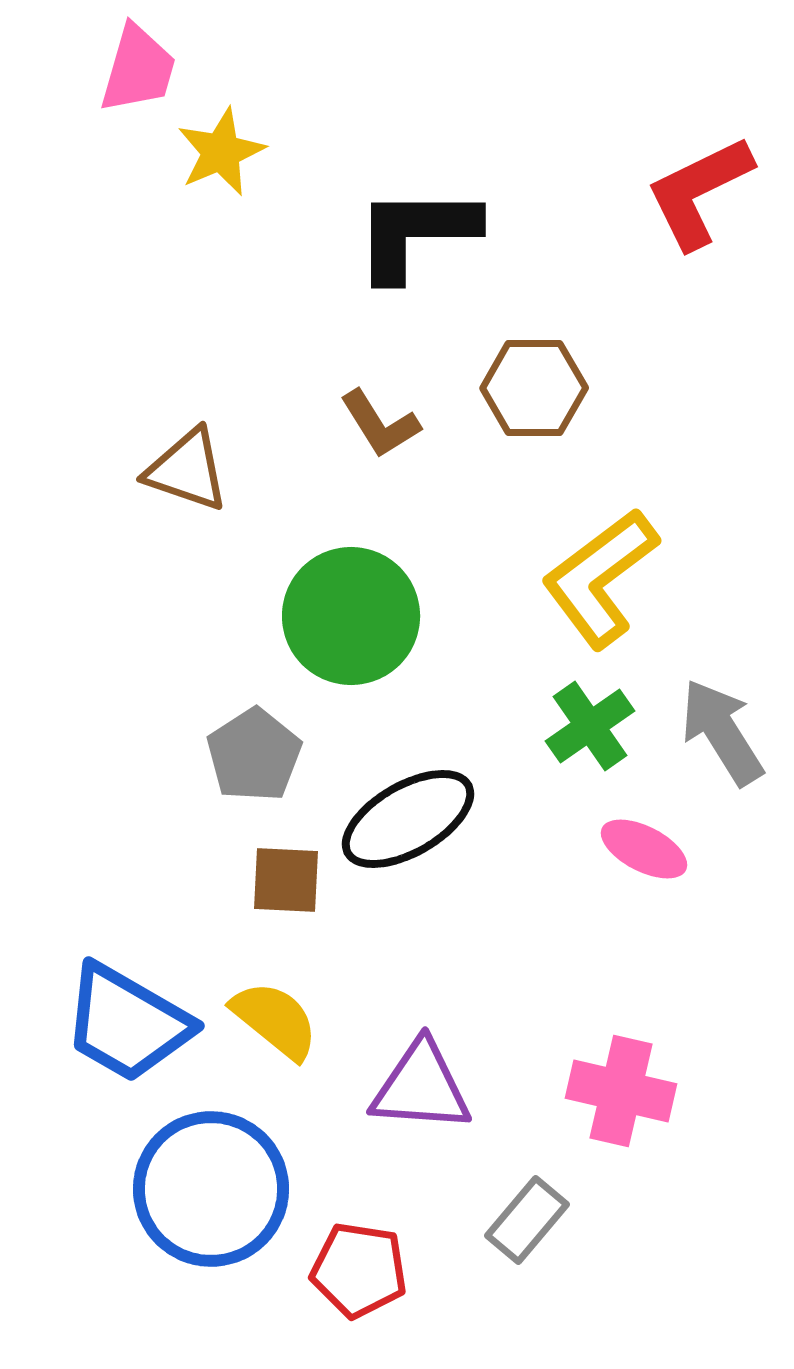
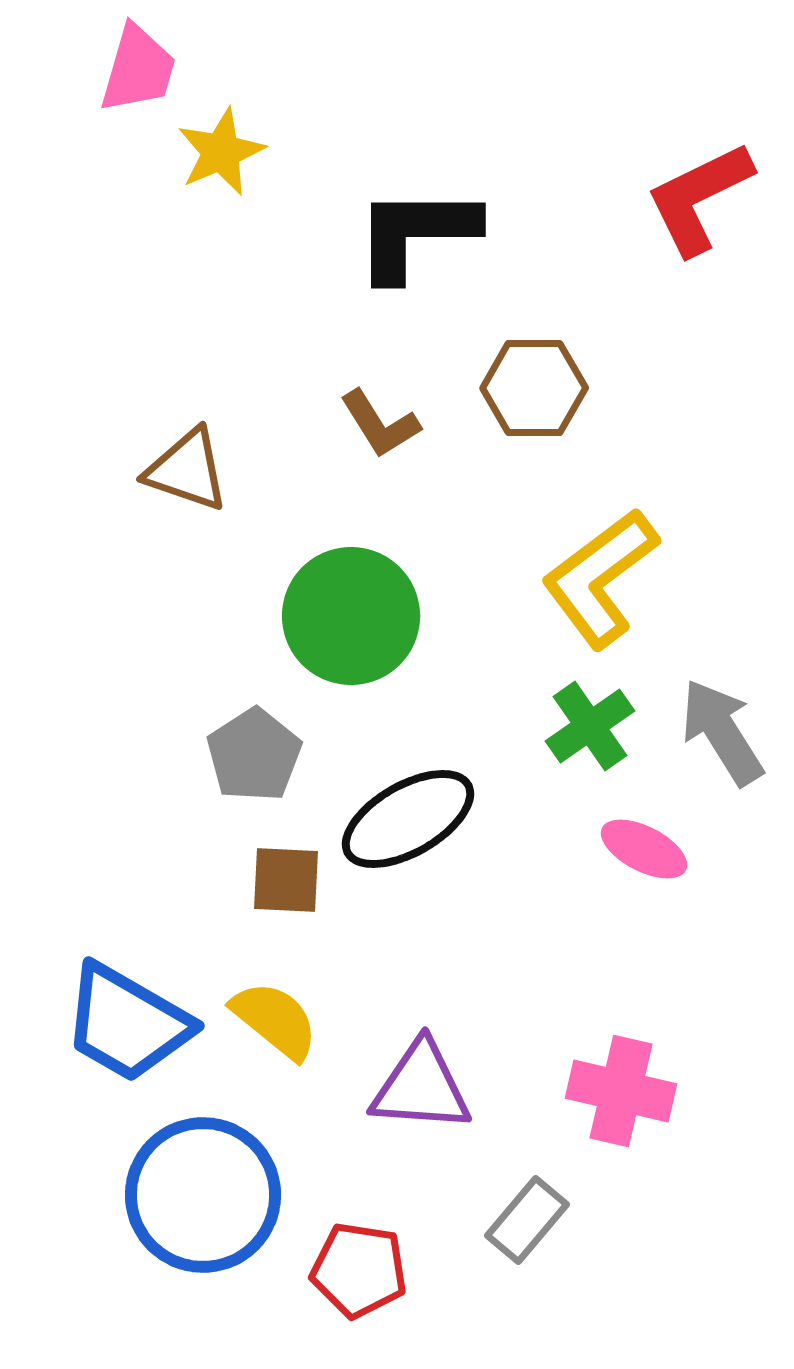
red L-shape: moved 6 px down
blue circle: moved 8 px left, 6 px down
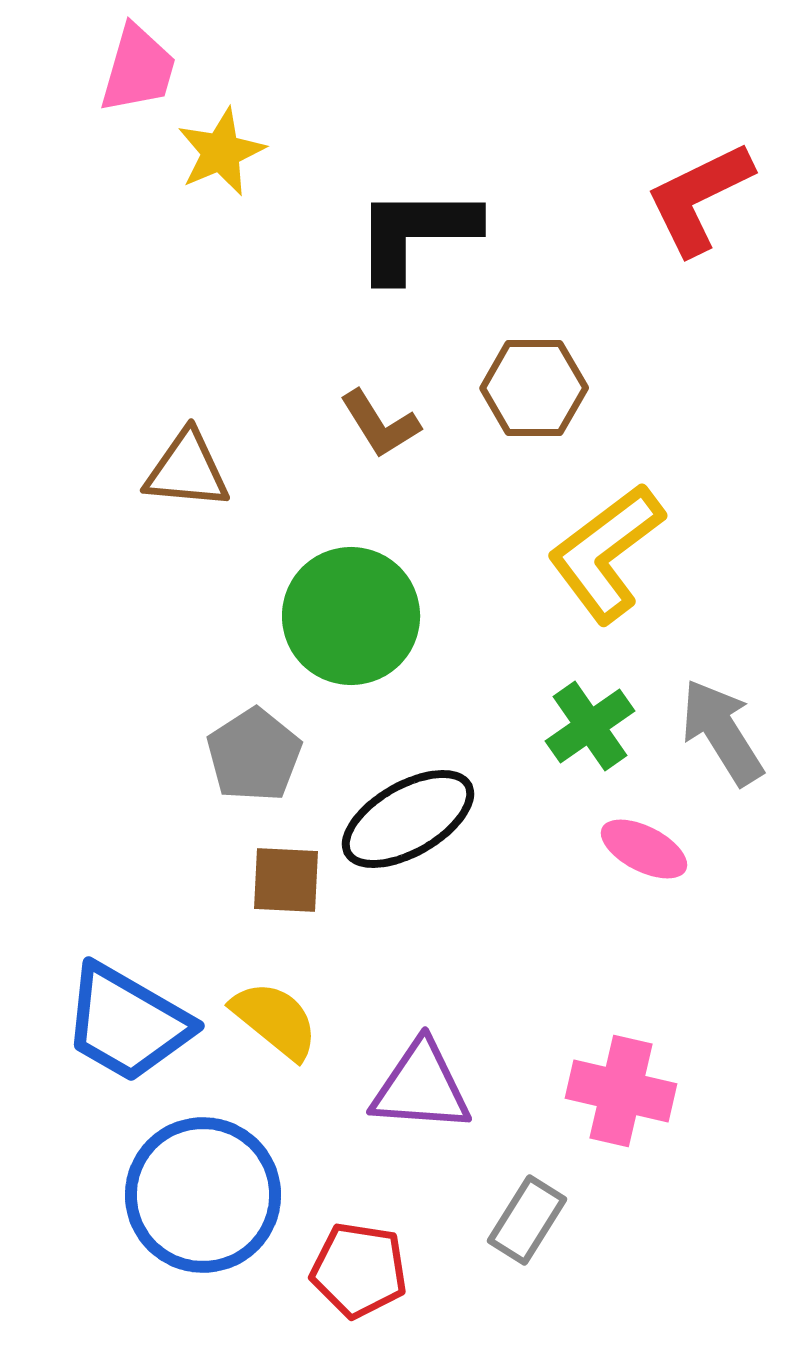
brown triangle: rotated 14 degrees counterclockwise
yellow L-shape: moved 6 px right, 25 px up
gray rectangle: rotated 8 degrees counterclockwise
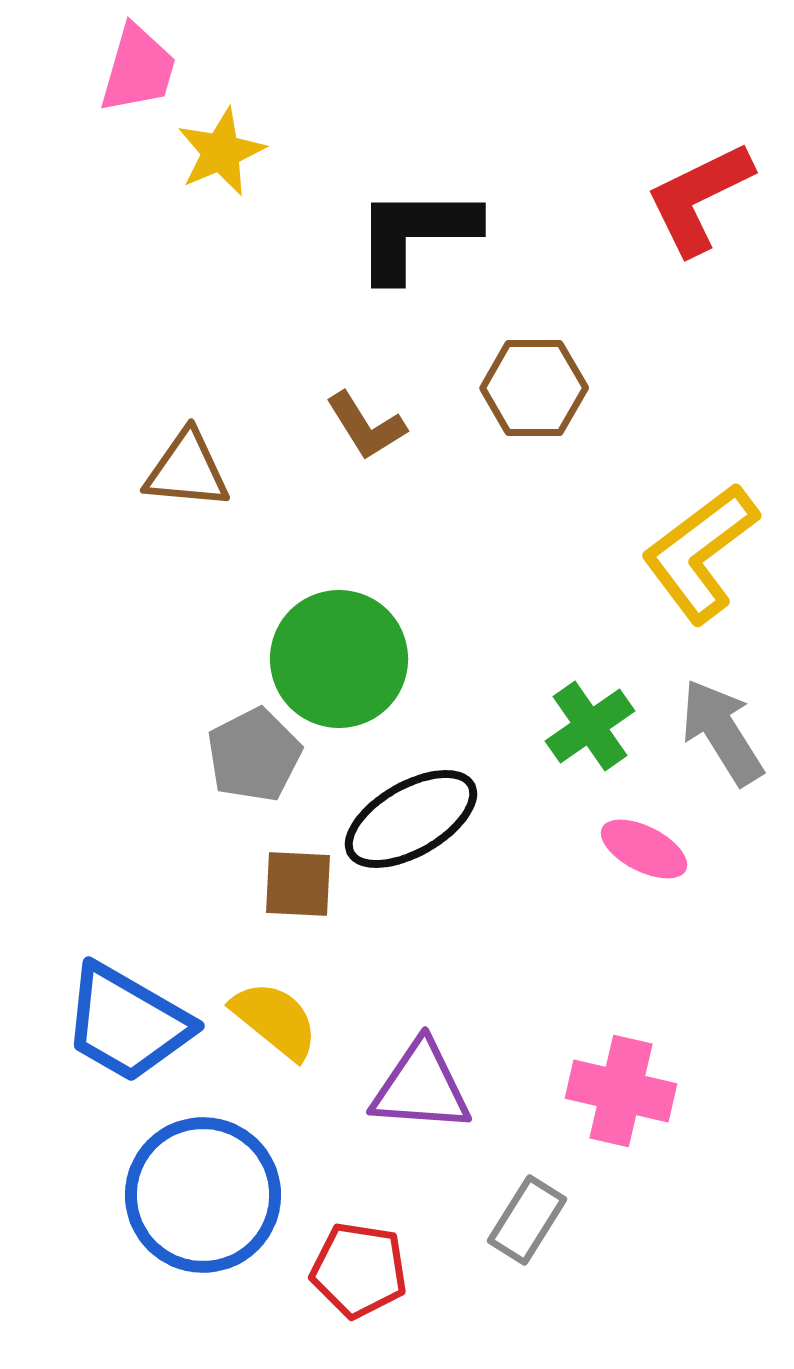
brown L-shape: moved 14 px left, 2 px down
yellow L-shape: moved 94 px right
green circle: moved 12 px left, 43 px down
gray pentagon: rotated 6 degrees clockwise
black ellipse: moved 3 px right
brown square: moved 12 px right, 4 px down
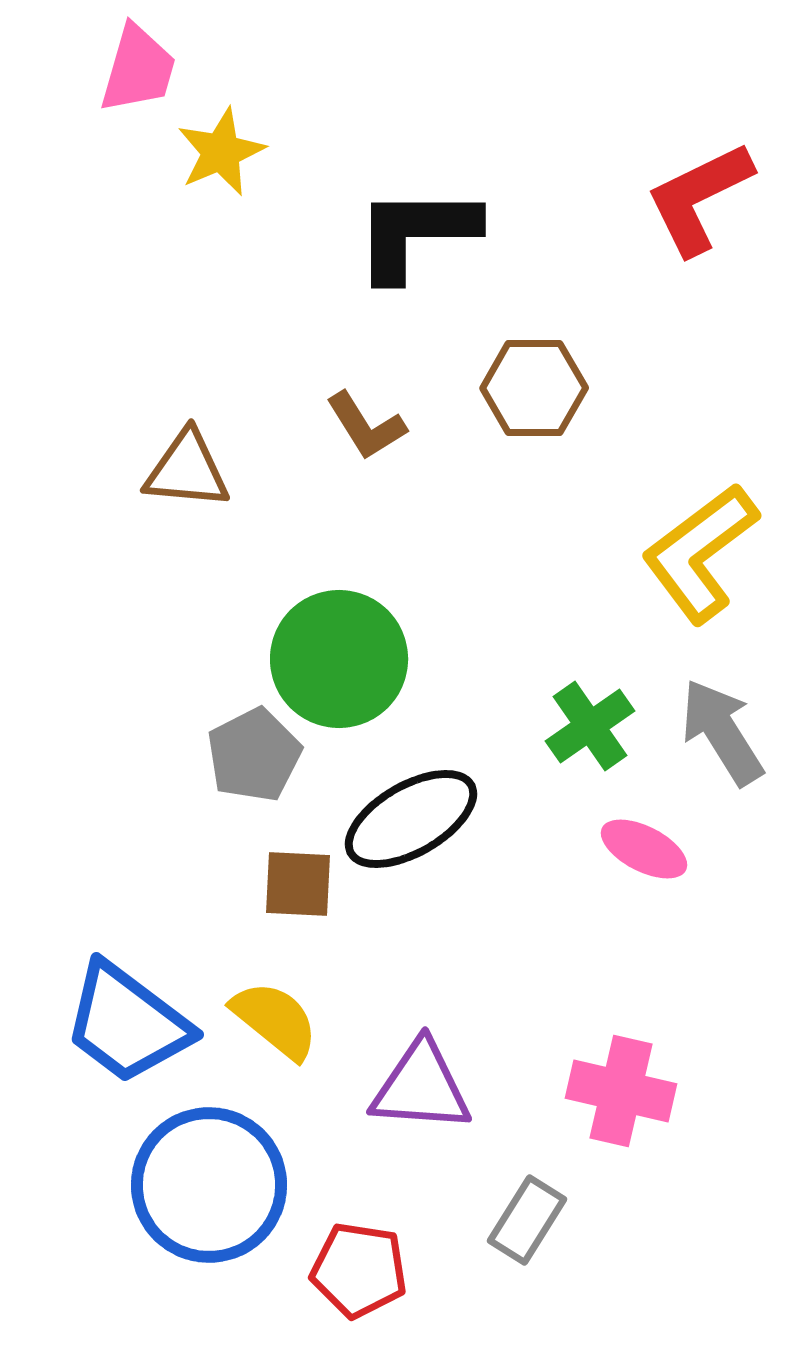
blue trapezoid: rotated 7 degrees clockwise
blue circle: moved 6 px right, 10 px up
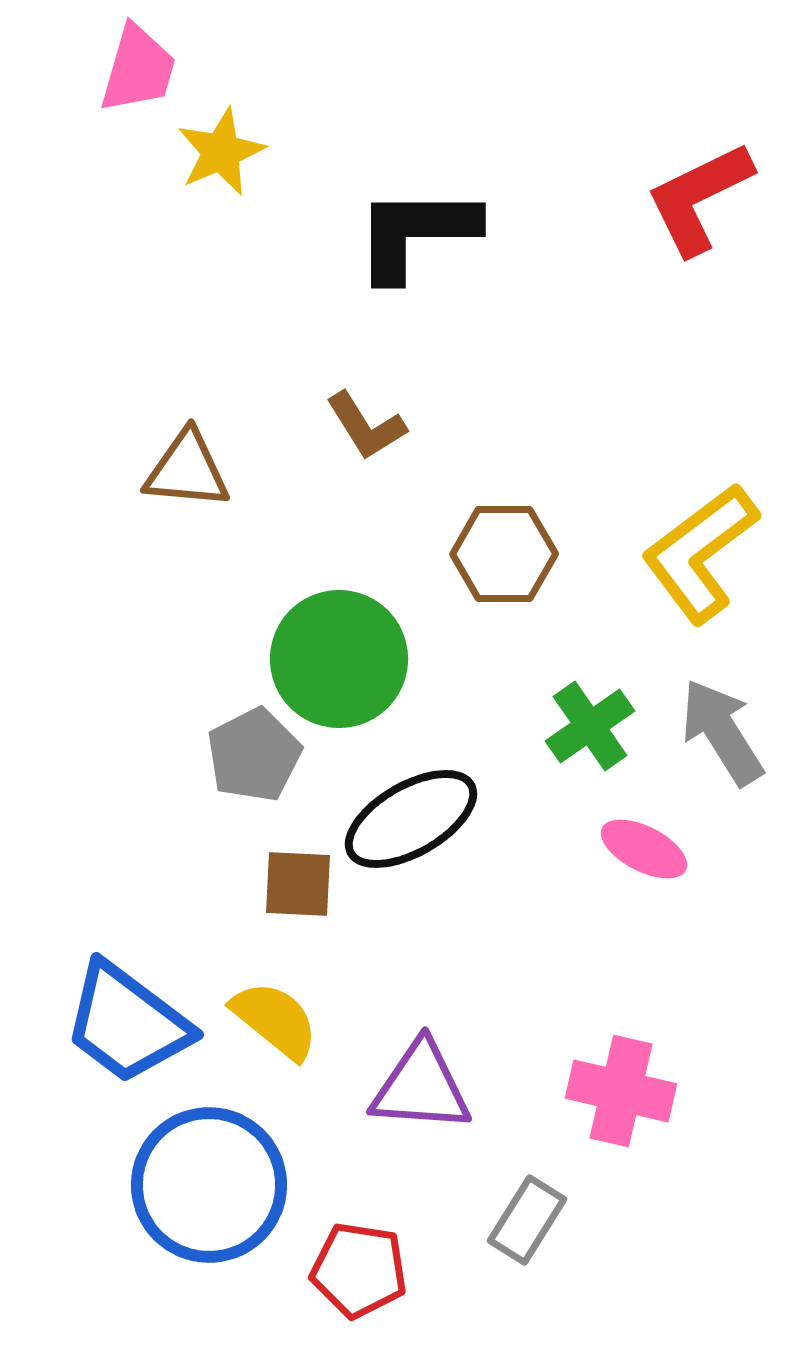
brown hexagon: moved 30 px left, 166 px down
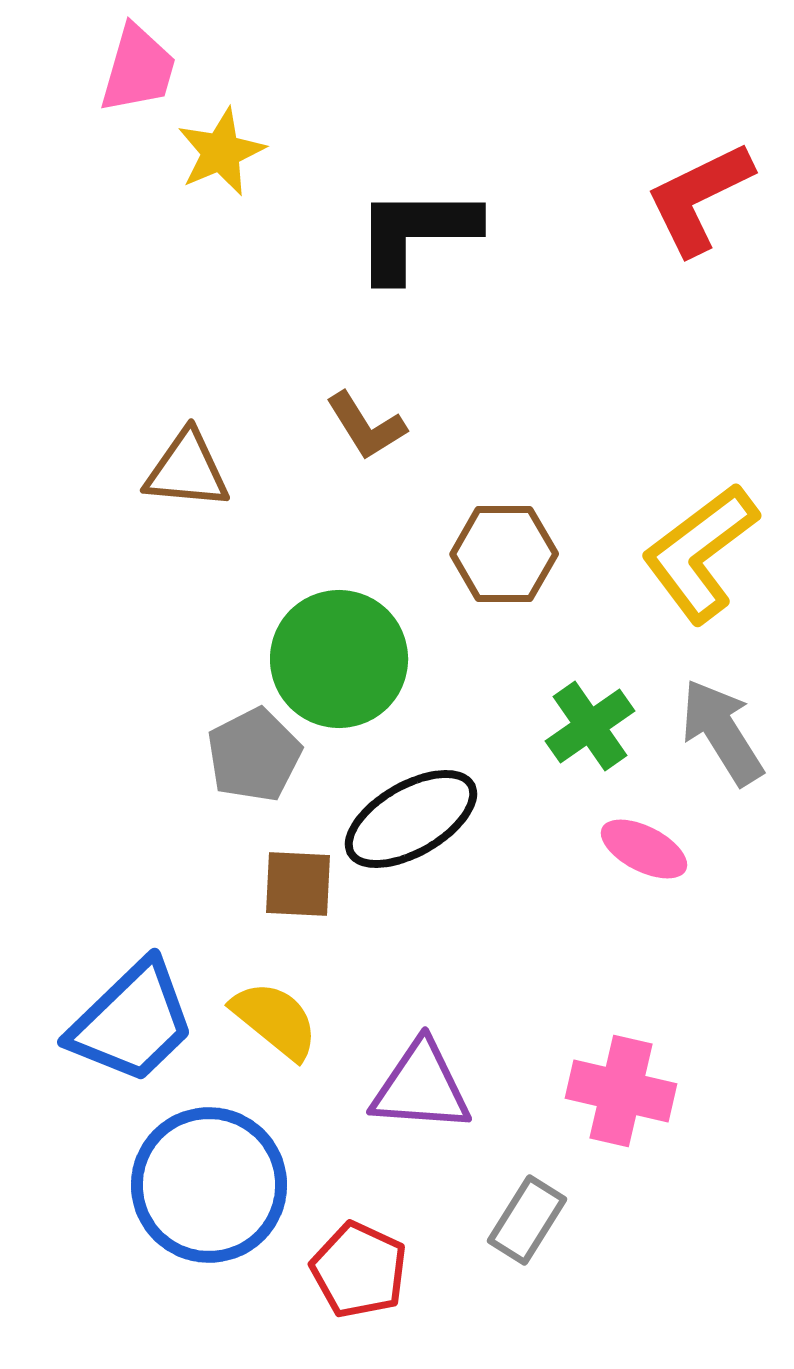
blue trapezoid: moved 5 px right, 1 px up; rotated 81 degrees counterclockwise
red pentagon: rotated 16 degrees clockwise
